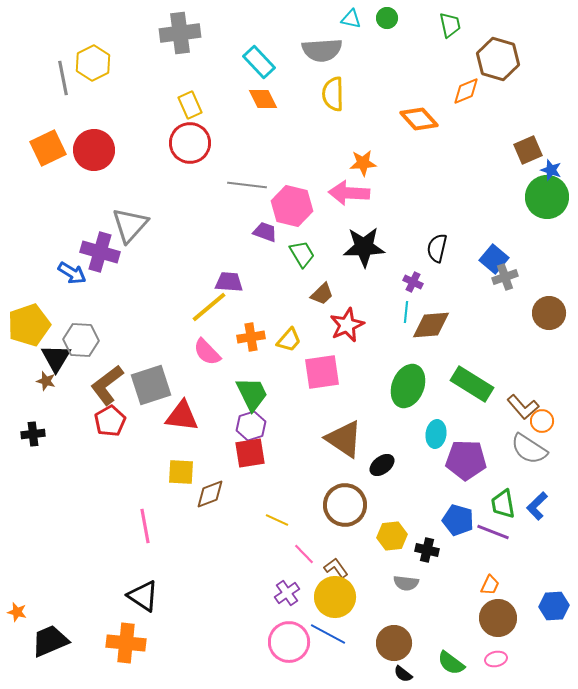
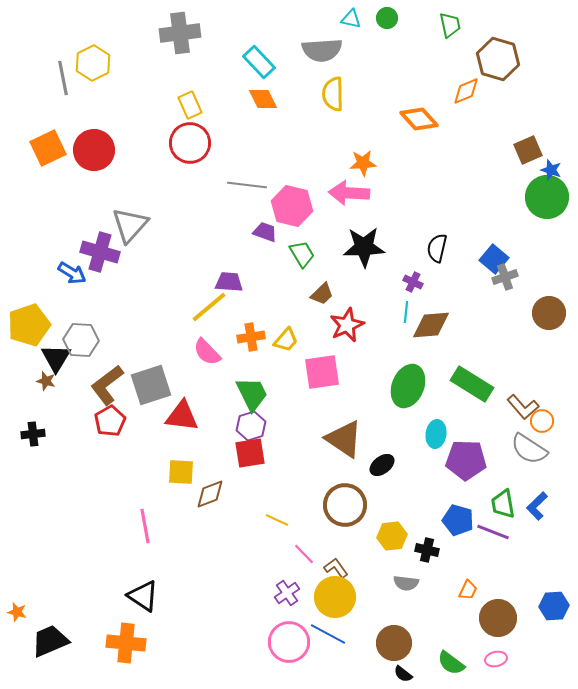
yellow trapezoid at (289, 340): moved 3 px left
orange trapezoid at (490, 585): moved 22 px left, 5 px down
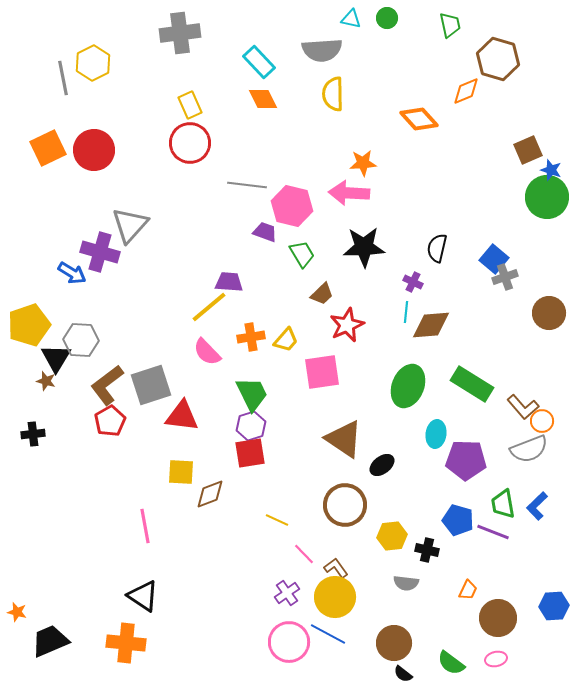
gray semicircle at (529, 449): rotated 54 degrees counterclockwise
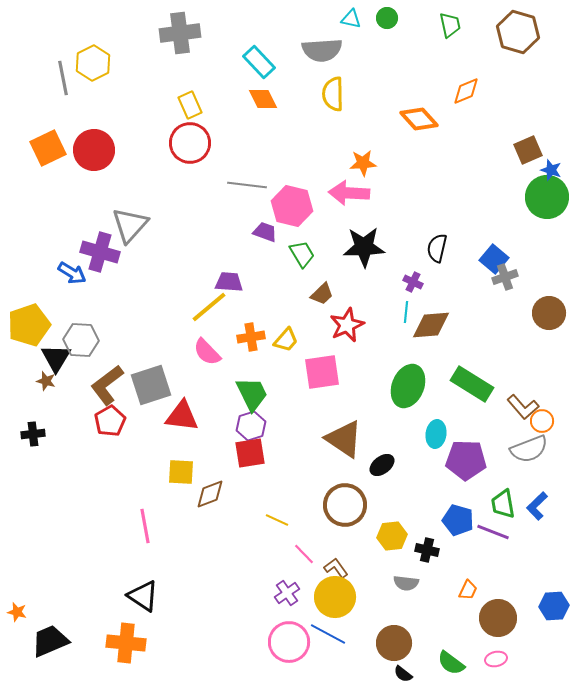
brown hexagon at (498, 59): moved 20 px right, 27 px up
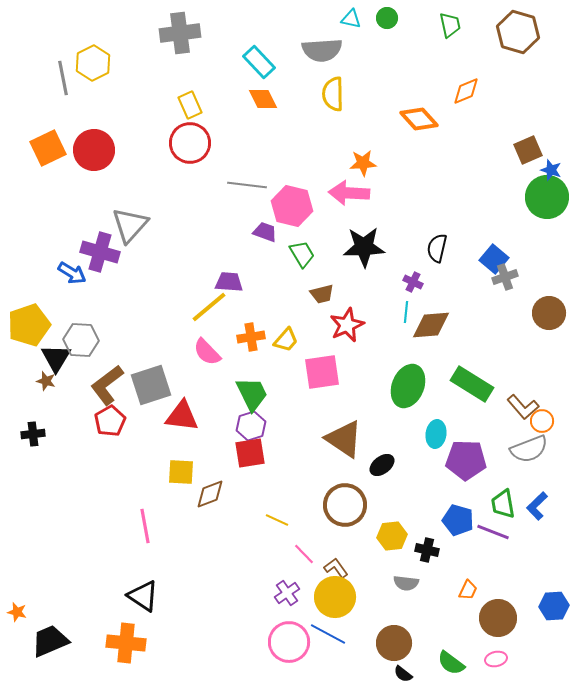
brown trapezoid at (322, 294): rotated 30 degrees clockwise
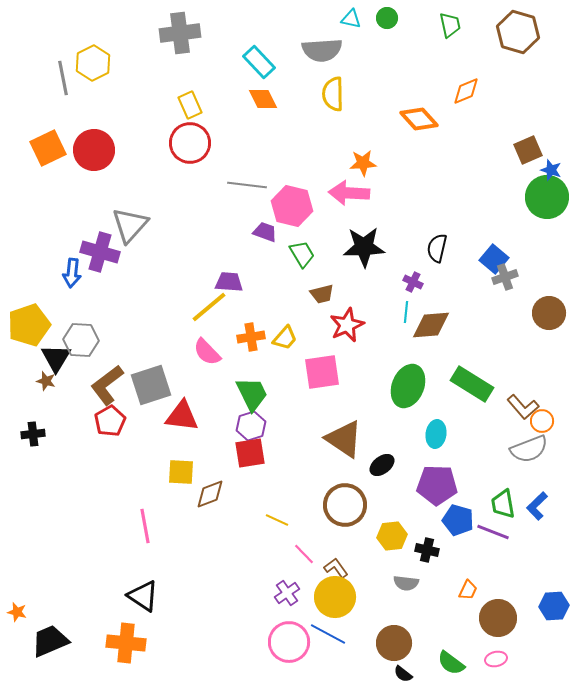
blue arrow at (72, 273): rotated 64 degrees clockwise
yellow trapezoid at (286, 340): moved 1 px left, 2 px up
purple pentagon at (466, 460): moved 29 px left, 25 px down
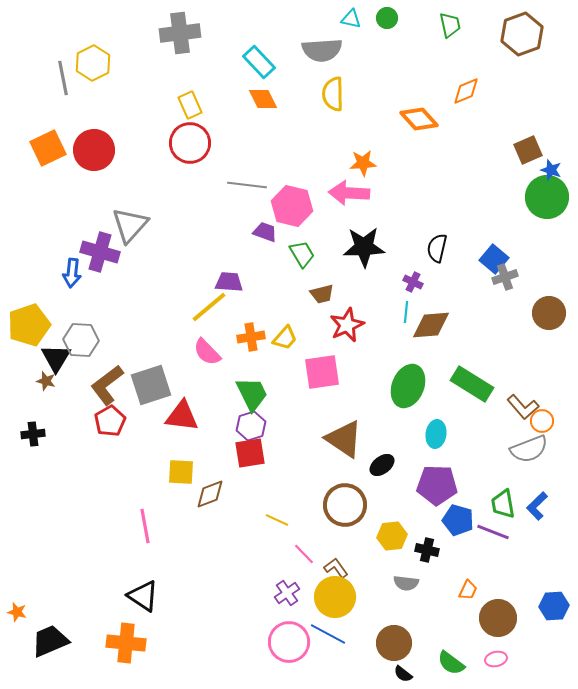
brown hexagon at (518, 32): moved 4 px right, 2 px down; rotated 24 degrees clockwise
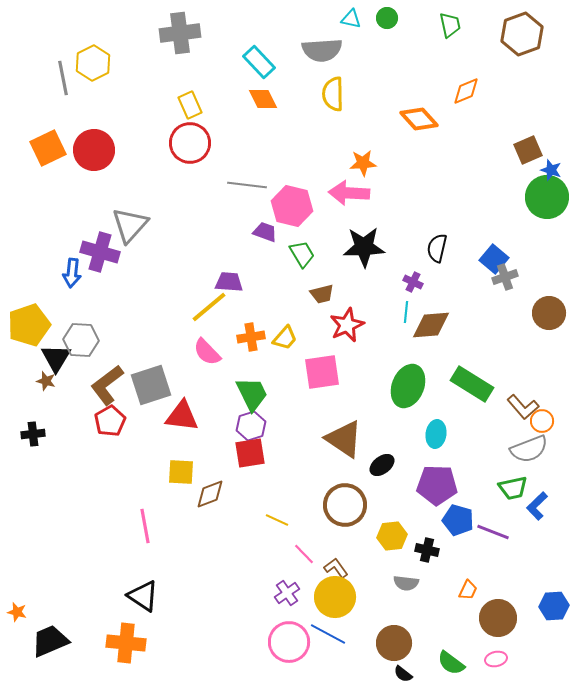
green trapezoid at (503, 504): moved 10 px right, 16 px up; rotated 92 degrees counterclockwise
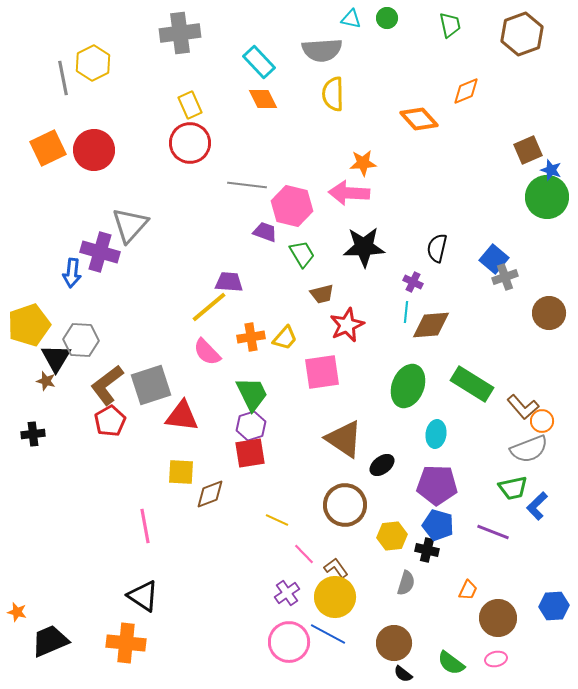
blue pentagon at (458, 520): moved 20 px left, 5 px down
gray semicircle at (406, 583): rotated 80 degrees counterclockwise
